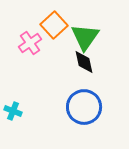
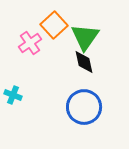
cyan cross: moved 16 px up
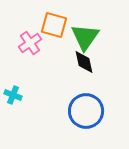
orange square: rotated 32 degrees counterclockwise
blue circle: moved 2 px right, 4 px down
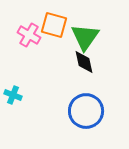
pink cross: moved 1 px left, 8 px up; rotated 25 degrees counterclockwise
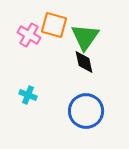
cyan cross: moved 15 px right
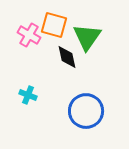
green triangle: moved 2 px right
black diamond: moved 17 px left, 5 px up
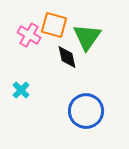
cyan cross: moved 7 px left, 5 px up; rotated 24 degrees clockwise
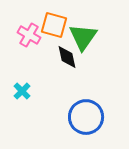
green triangle: moved 4 px left
cyan cross: moved 1 px right, 1 px down
blue circle: moved 6 px down
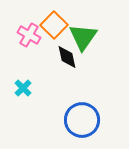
orange square: rotated 28 degrees clockwise
cyan cross: moved 1 px right, 3 px up
blue circle: moved 4 px left, 3 px down
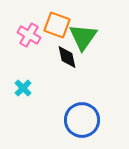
orange square: moved 3 px right; rotated 24 degrees counterclockwise
